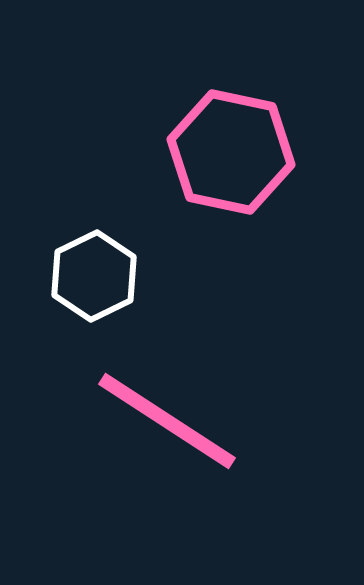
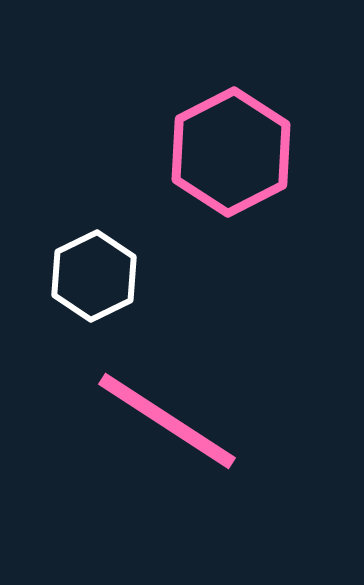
pink hexagon: rotated 21 degrees clockwise
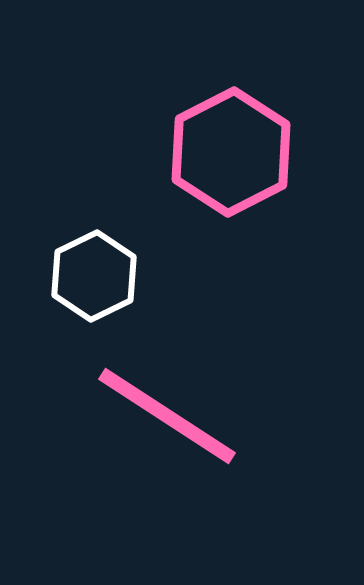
pink line: moved 5 px up
